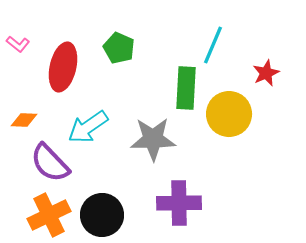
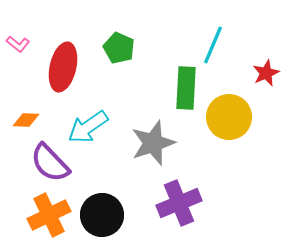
yellow circle: moved 3 px down
orange diamond: moved 2 px right
gray star: moved 4 px down; rotated 18 degrees counterclockwise
purple cross: rotated 21 degrees counterclockwise
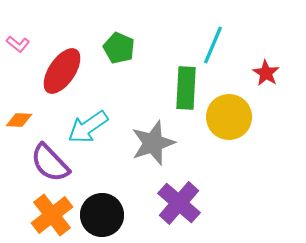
red ellipse: moved 1 px left, 4 px down; rotated 21 degrees clockwise
red star: rotated 16 degrees counterclockwise
orange diamond: moved 7 px left
purple cross: rotated 27 degrees counterclockwise
orange cross: moved 3 px right; rotated 12 degrees counterclockwise
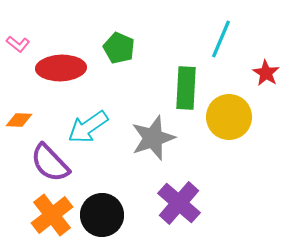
cyan line: moved 8 px right, 6 px up
red ellipse: moved 1 px left, 3 px up; rotated 54 degrees clockwise
gray star: moved 5 px up
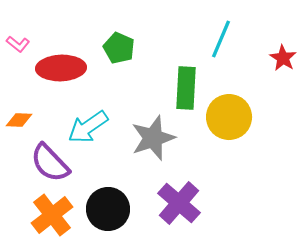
red star: moved 17 px right, 15 px up
black circle: moved 6 px right, 6 px up
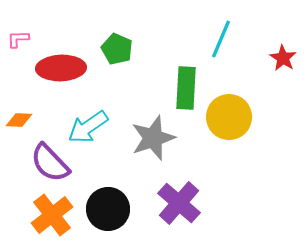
pink L-shape: moved 5 px up; rotated 140 degrees clockwise
green pentagon: moved 2 px left, 1 px down
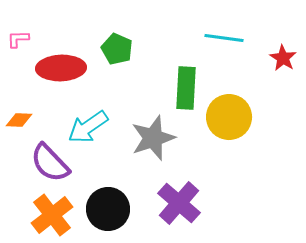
cyan line: moved 3 px right, 1 px up; rotated 75 degrees clockwise
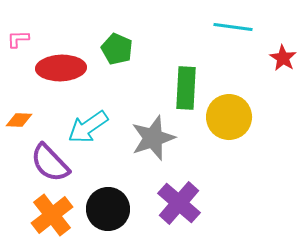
cyan line: moved 9 px right, 11 px up
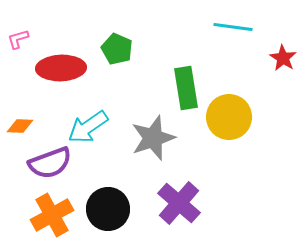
pink L-shape: rotated 15 degrees counterclockwise
green rectangle: rotated 12 degrees counterclockwise
orange diamond: moved 1 px right, 6 px down
purple semicircle: rotated 66 degrees counterclockwise
orange cross: rotated 9 degrees clockwise
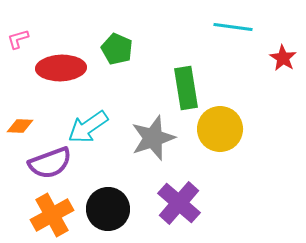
yellow circle: moved 9 px left, 12 px down
